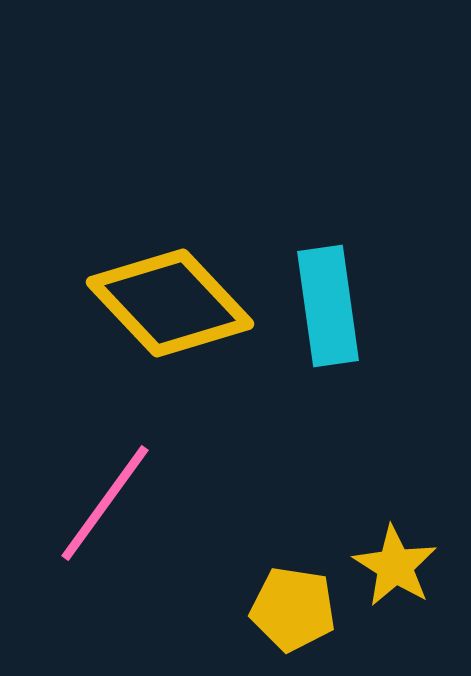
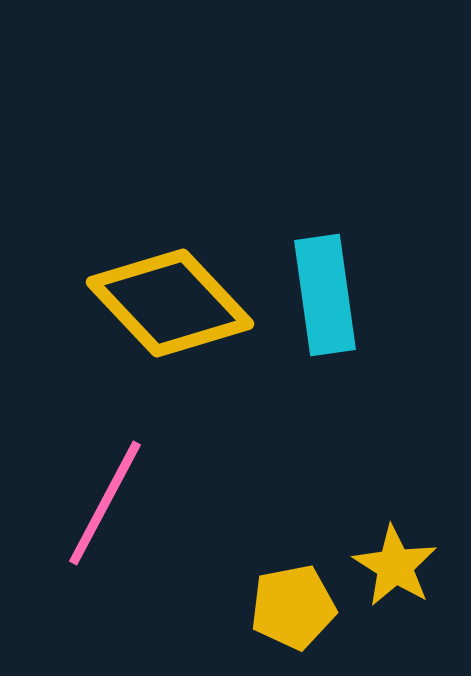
cyan rectangle: moved 3 px left, 11 px up
pink line: rotated 8 degrees counterclockwise
yellow pentagon: moved 2 px up; rotated 20 degrees counterclockwise
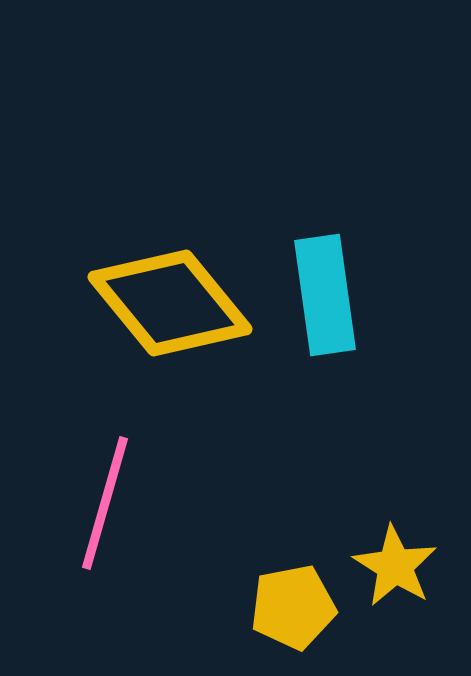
yellow diamond: rotated 4 degrees clockwise
pink line: rotated 12 degrees counterclockwise
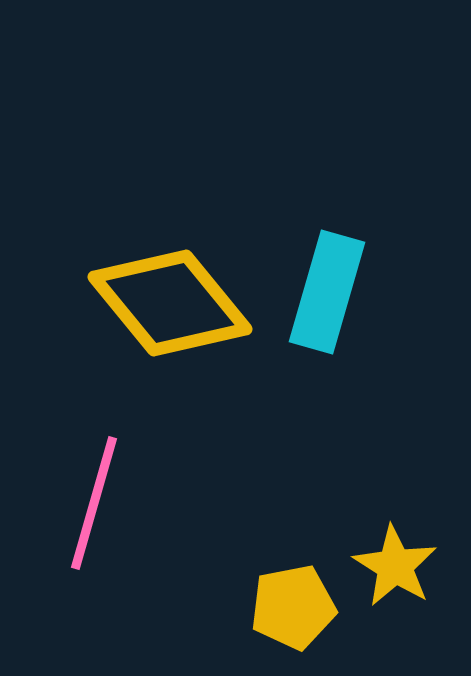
cyan rectangle: moved 2 px right, 3 px up; rotated 24 degrees clockwise
pink line: moved 11 px left
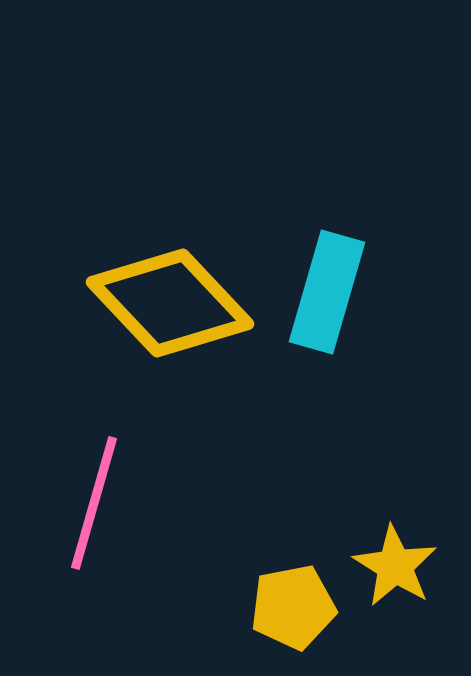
yellow diamond: rotated 4 degrees counterclockwise
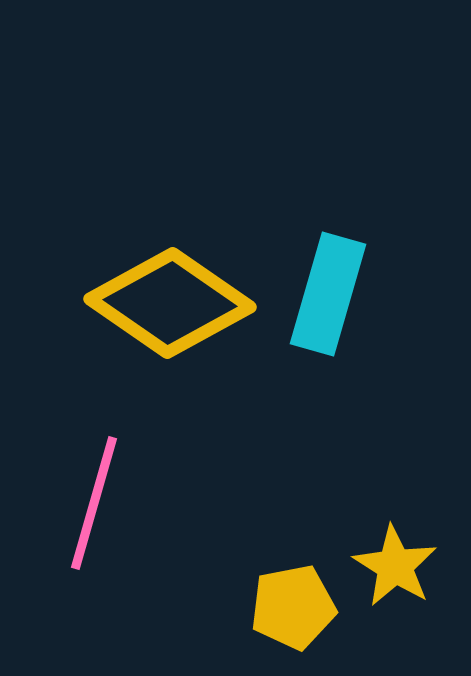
cyan rectangle: moved 1 px right, 2 px down
yellow diamond: rotated 12 degrees counterclockwise
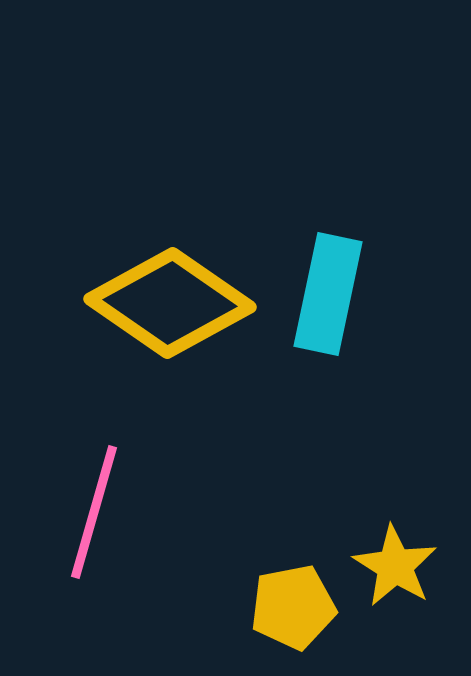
cyan rectangle: rotated 4 degrees counterclockwise
pink line: moved 9 px down
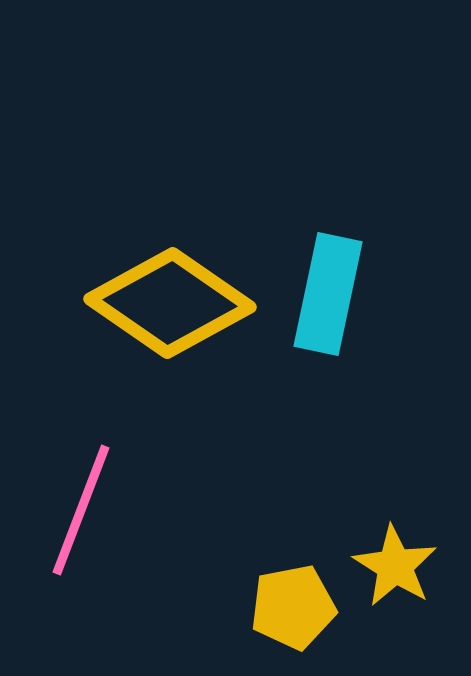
pink line: moved 13 px left, 2 px up; rotated 5 degrees clockwise
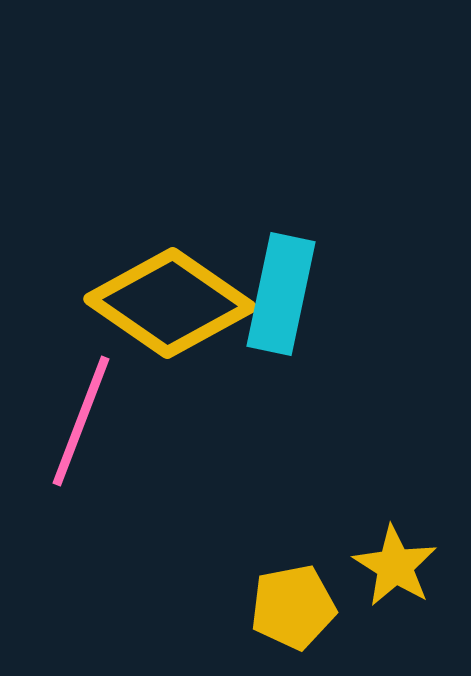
cyan rectangle: moved 47 px left
pink line: moved 89 px up
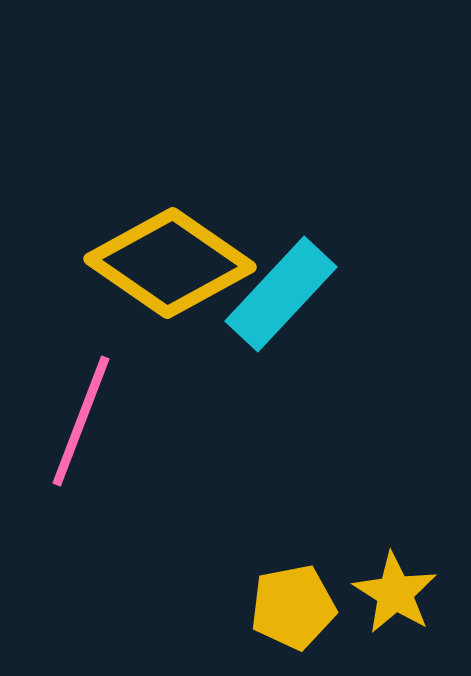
cyan rectangle: rotated 31 degrees clockwise
yellow diamond: moved 40 px up
yellow star: moved 27 px down
